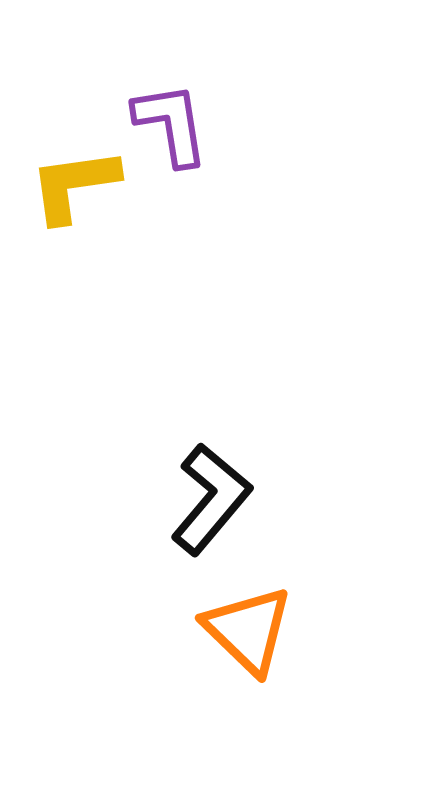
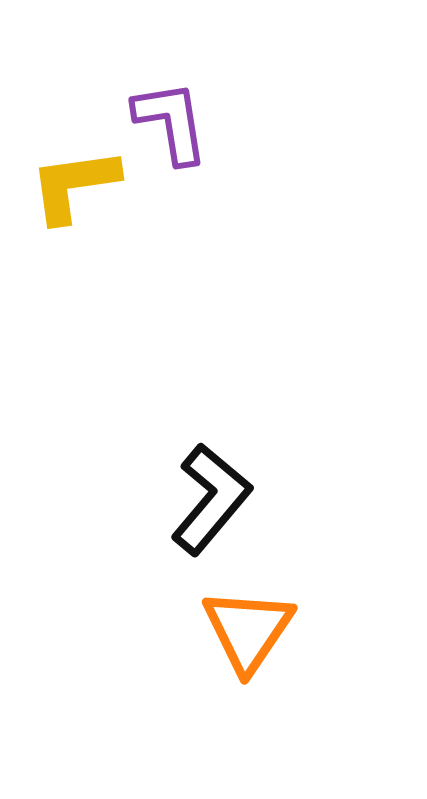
purple L-shape: moved 2 px up
orange triangle: rotated 20 degrees clockwise
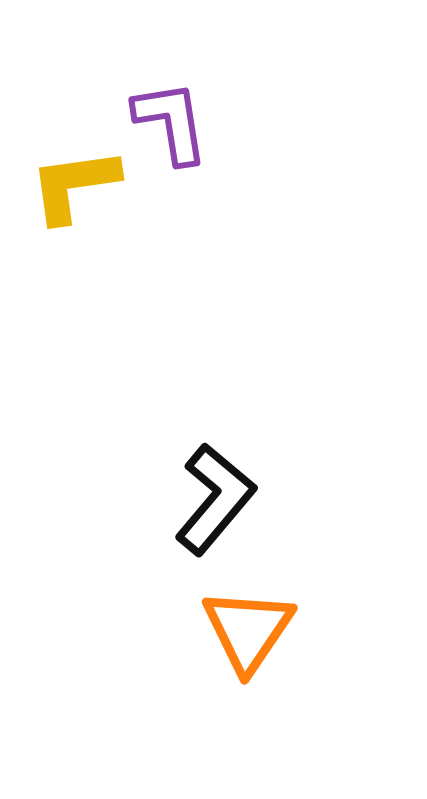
black L-shape: moved 4 px right
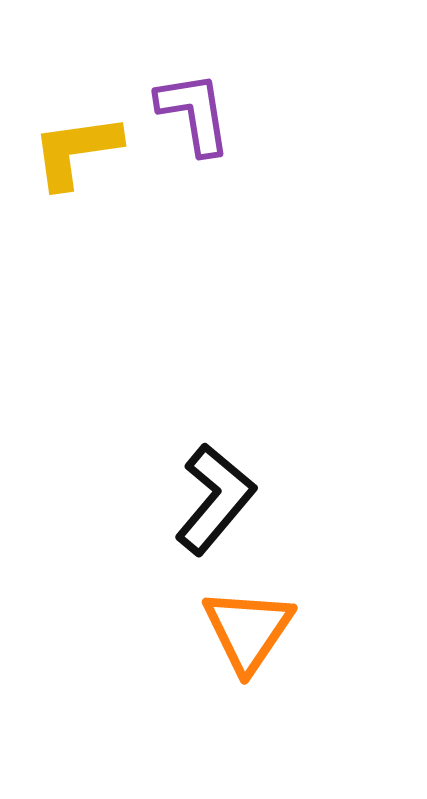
purple L-shape: moved 23 px right, 9 px up
yellow L-shape: moved 2 px right, 34 px up
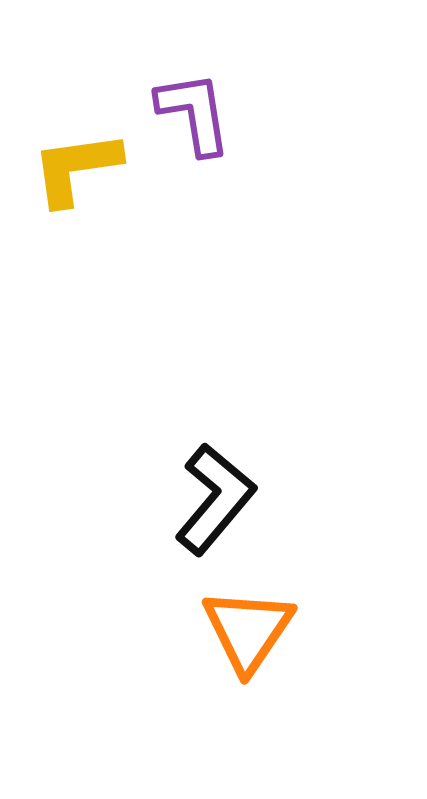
yellow L-shape: moved 17 px down
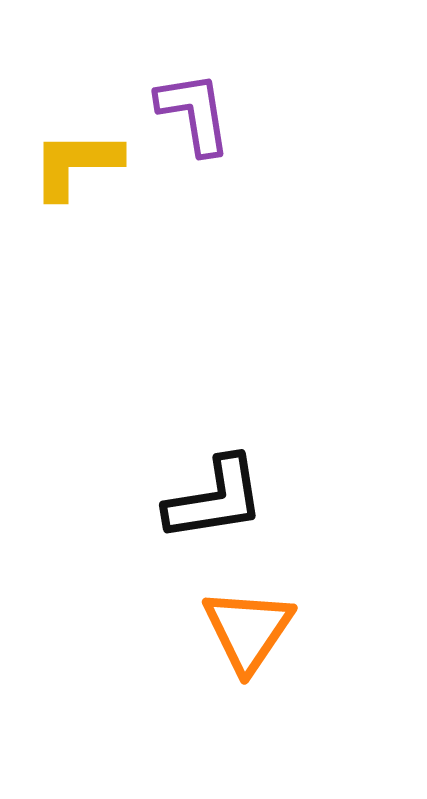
yellow L-shape: moved 4 px up; rotated 8 degrees clockwise
black L-shape: rotated 41 degrees clockwise
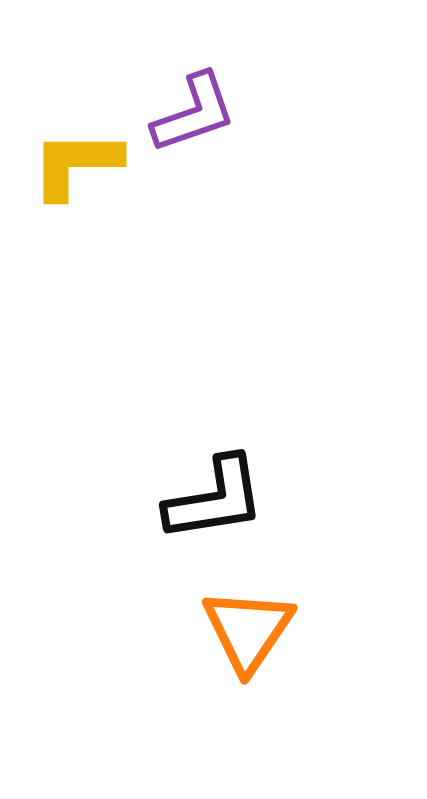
purple L-shape: rotated 80 degrees clockwise
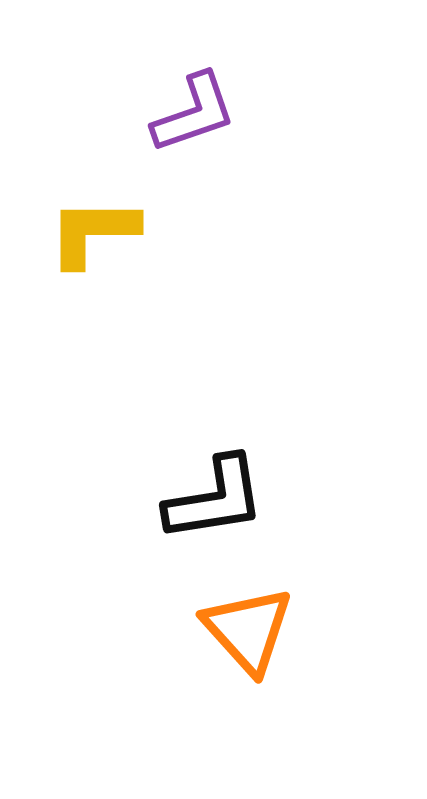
yellow L-shape: moved 17 px right, 68 px down
orange triangle: rotated 16 degrees counterclockwise
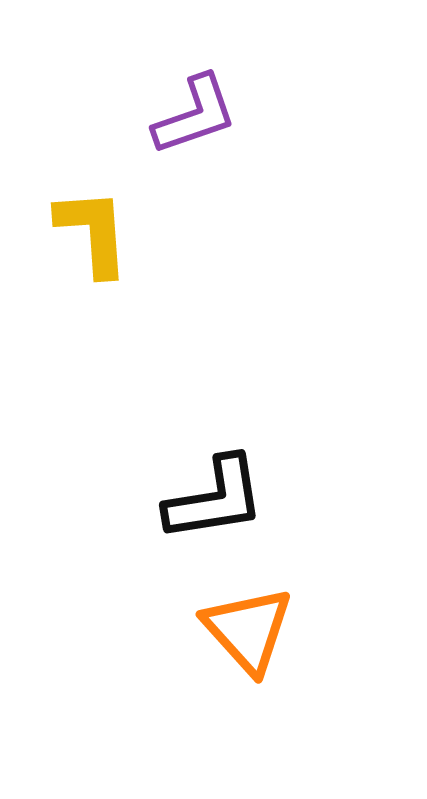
purple L-shape: moved 1 px right, 2 px down
yellow L-shape: rotated 86 degrees clockwise
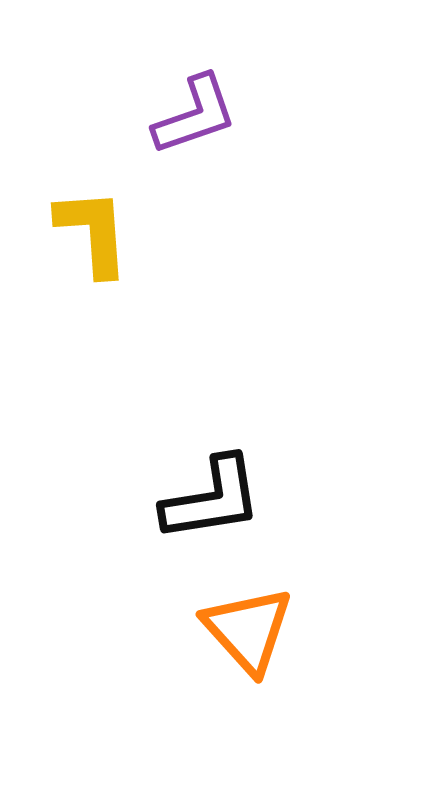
black L-shape: moved 3 px left
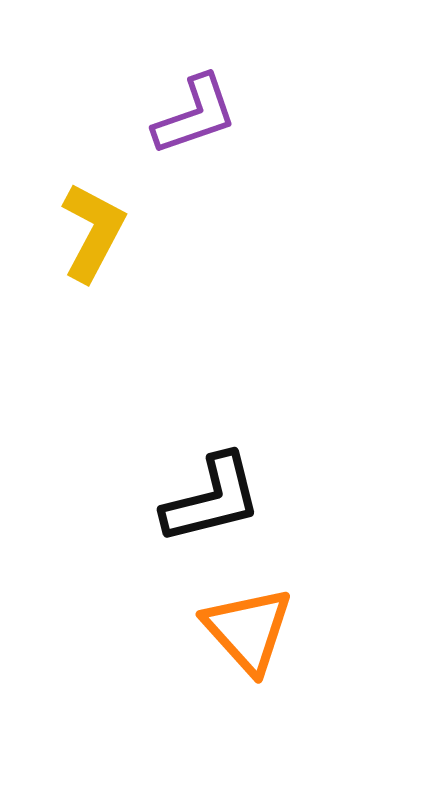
yellow L-shape: rotated 32 degrees clockwise
black L-shape: rotated 5 degrees counterclockwise
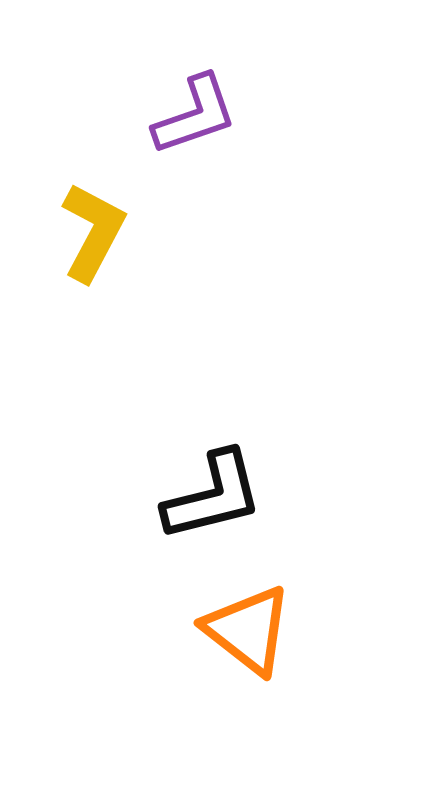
black L-shape: moved 1 px right, 3 px up
orange triangle: rotated 10 degrees counterclockwise
